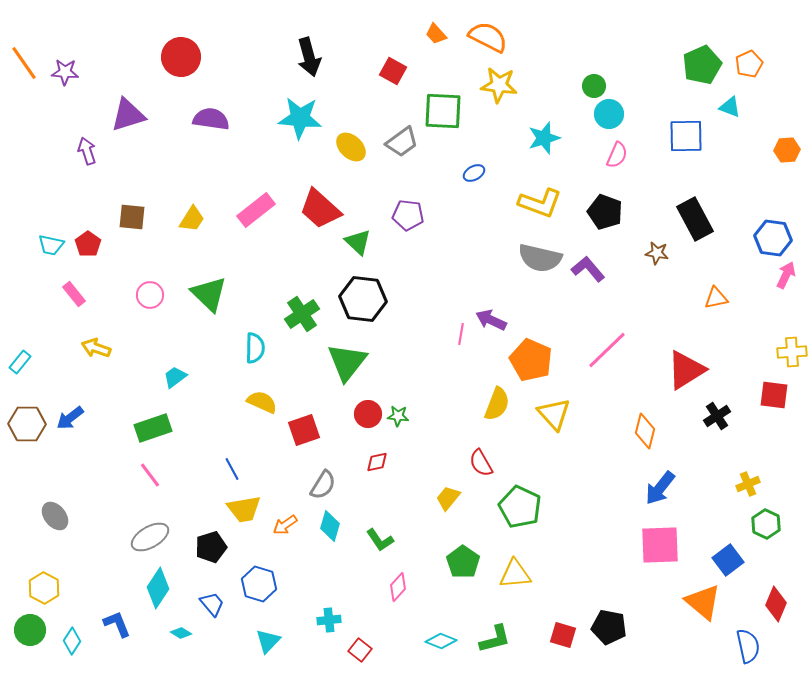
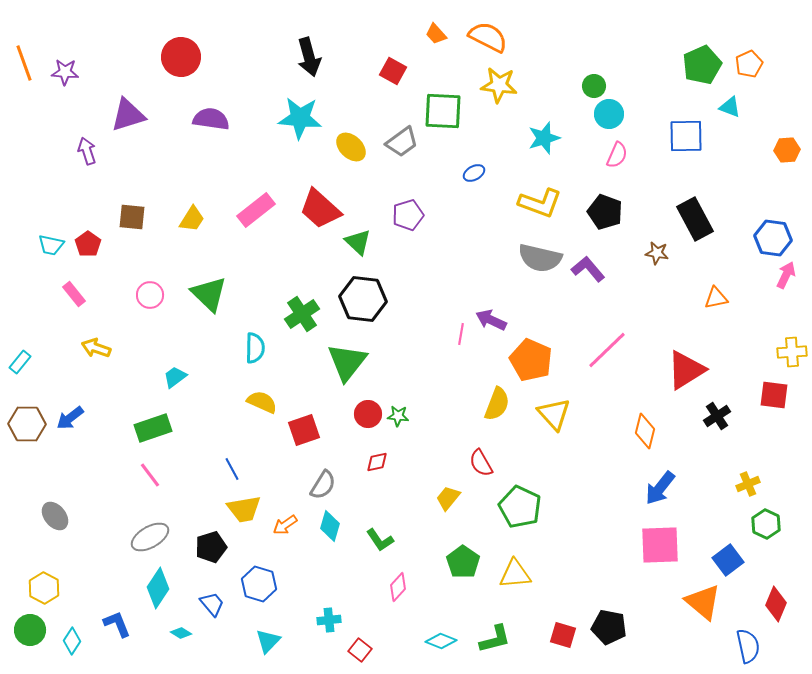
orange line at (24, 63): rotated 15 degrees clockwise
purple pentagon at (408, 215): rotated 24 degrees counterclockwise
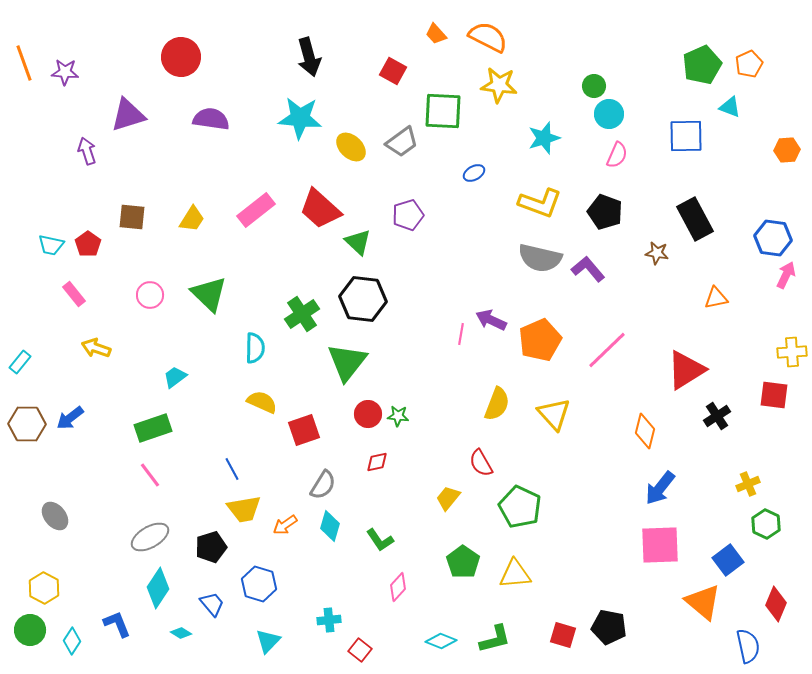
orange pentagon at (531, 360): moved 9 px right, 20 px up; rotated 24 degrees clockwise
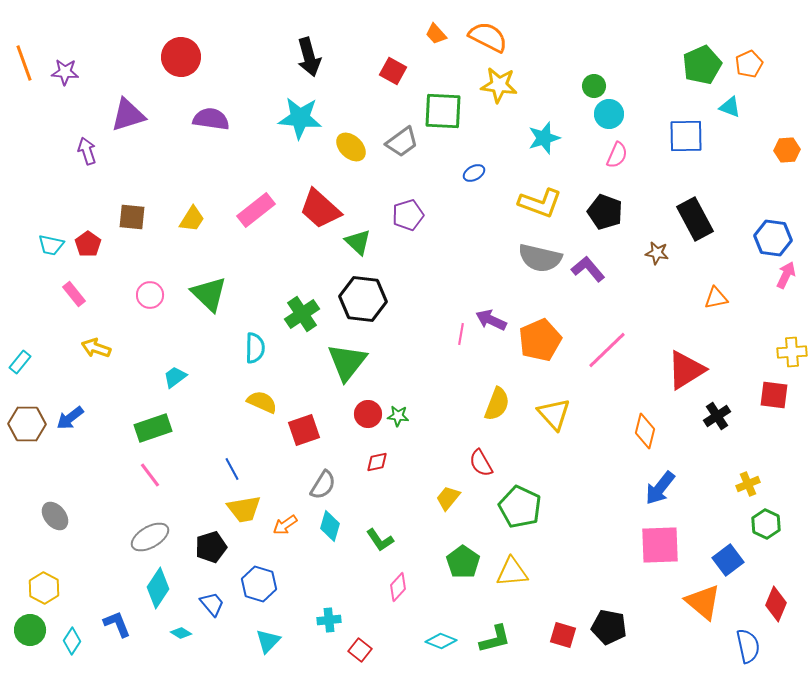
yellow triangle at (515, 574): moved 3 px left, 2 px up
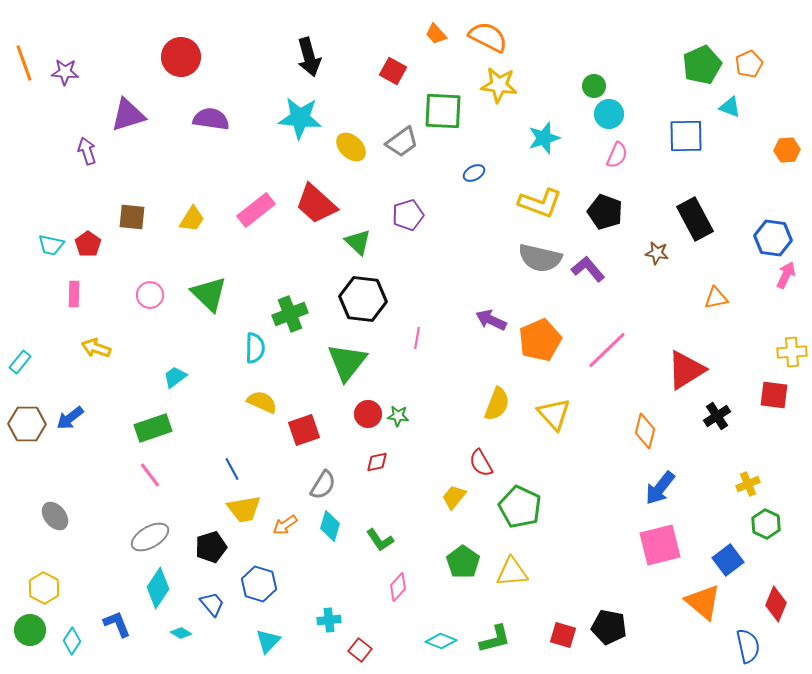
red trapezoid at (320, 209): moved 4 px left, 5 px up
pink rectangle at (74, 294): rotated 40 degrees clockwise
green cross at (302, 314): moved 12 px left; rotated 12 degrees clockwise
pink line at (461, 334): moved 44 px left, 4 px down
yellow trapezoid at (448, 498): moved 6 px right, 1 px up
pink square at (660, 545): rotated 12 degrees counterclockwise
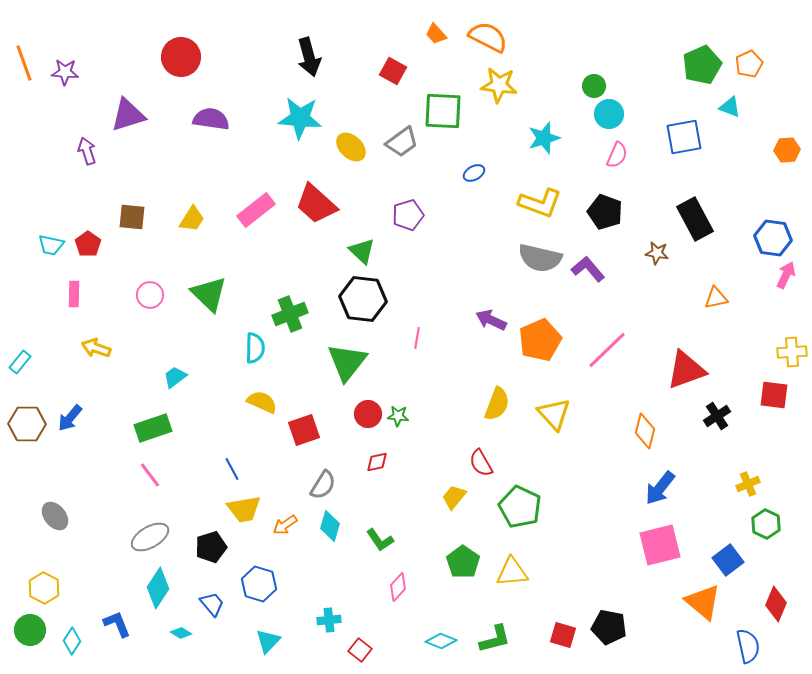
blue square at (686, 136): moved 2 px left, 1 px down; rotated 9 degrees counterclockwise
green triangle at (358, 242): moved 4 px right, 9 px down
red triangle at (686, 370): rotated 12 degrees clockwise
blue arrow at (70, 418): rotated 12 degrees counterclockwise
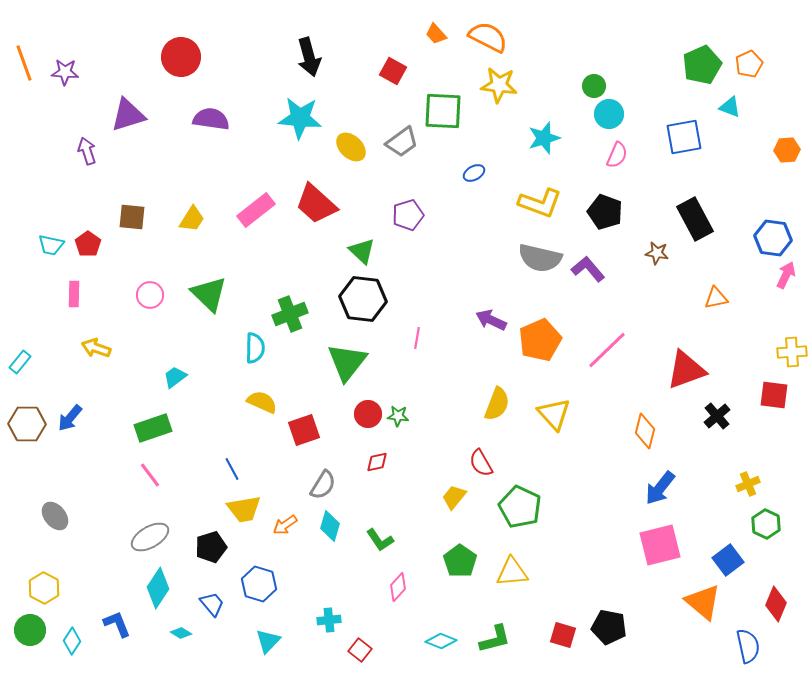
black cross at (717, 416): rotated 8 degrees counterclockwise
green pentagon at (463, 562): moved 3 px left, 1 px up
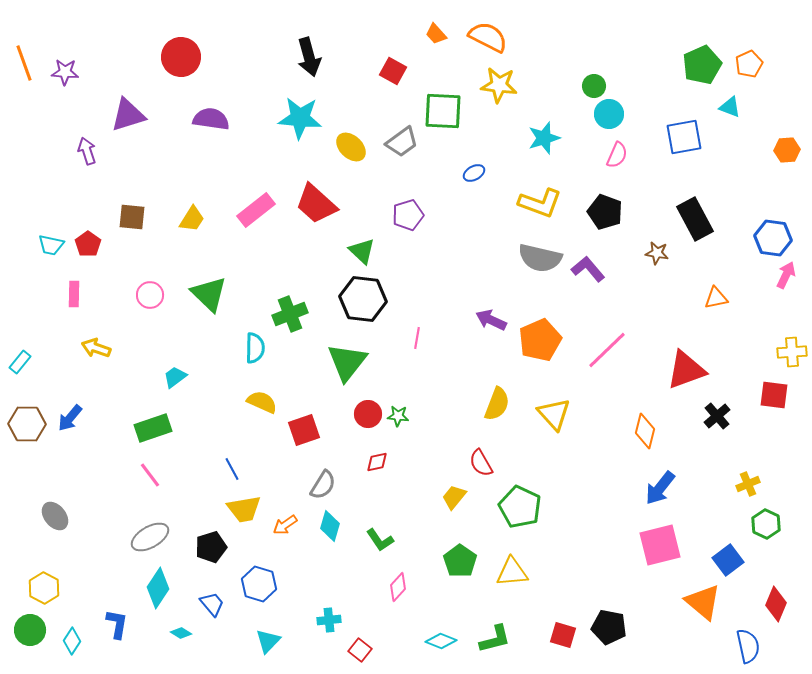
blue L-shape at (117, 624): rotated 32 degrees clockwise
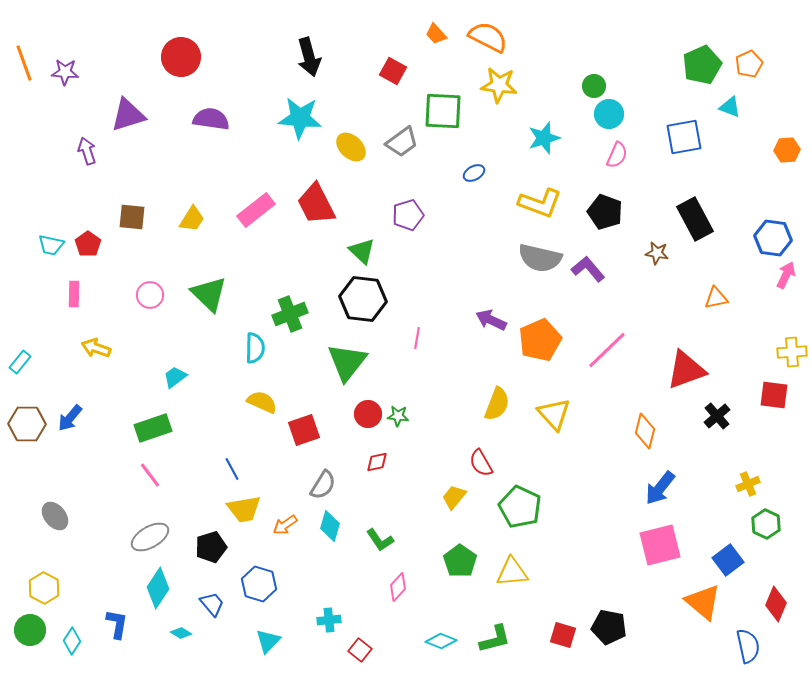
red trapezoid at (316, 204): rotated 21 degrees clockwise
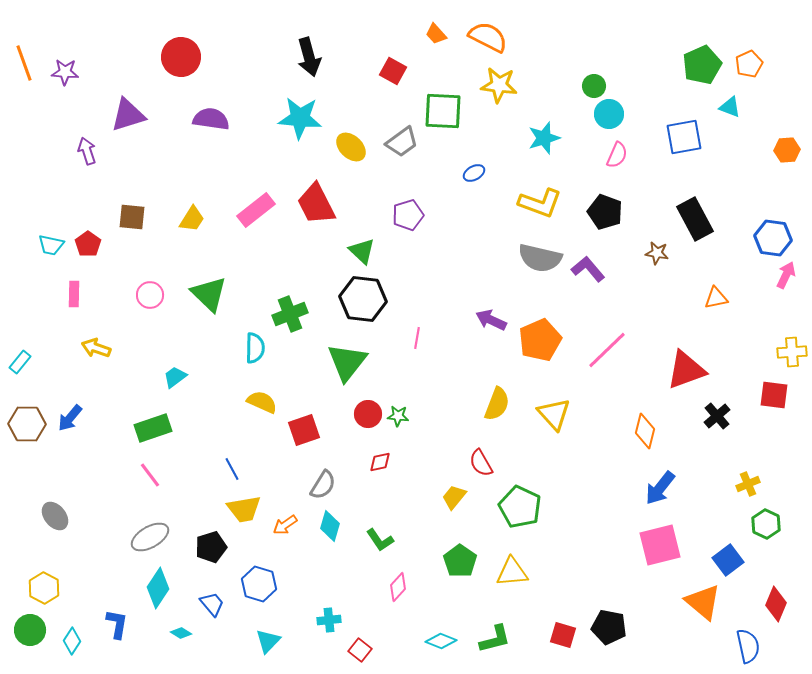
red diamond at (377, 462): moved 3 px right
